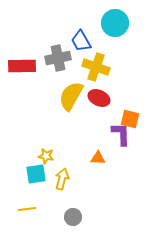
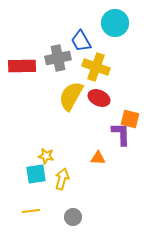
yellow line: moved 4 px right, 2 px down
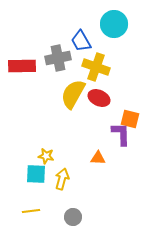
cyan circle: moved 1 px left, 1 px down
yellow semicircle: moved 2 px right, 2 px up
cyan square: rotated 10 degrees clockwise
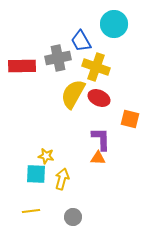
purple L-shape: moved 20 px left, 5 px down
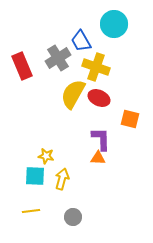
gray cross: rotated 20 degrees counterclockwise
red rectangle: rotated 68 degrees clockwise
cyan square: moved 1 px left, 2 px down
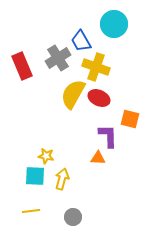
purple L-shape: moved 7 px right, 3 px up
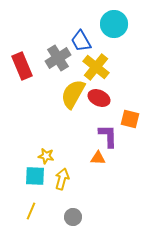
yellow cross: rotated 20 degrees clockwise
yellow line: rotated 60 degrees counterclockwise
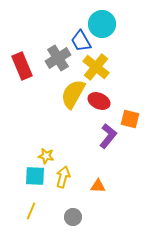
cyan circle: moved 12 px left
red ellipse: moved 3 px down
purple L-shape: rotated 40 degrees clockwise
orange triangle: moved 28 px down
yellow arrow: moved 1 px right, 2 px up
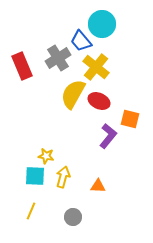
blue trapezoid: rotated 10 degrees counterclockwise
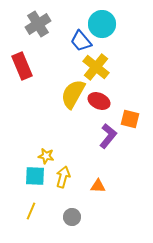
gray cross: moved 20 px left, 34 px up
gray circle: moved 1 px left
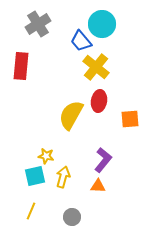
red rectangle: moved 1 px left; rotated 28 degrees clockwise
yellow semicircle: moved 2 px left, 21 px down
red ellipse: rotated 75 degrees clockwise
orange square: rotated 18 degrees counterclockwise
purple L-shape: moved 5 px left, 24 px down
cyan square: rotated 15 degrees counterclockwise
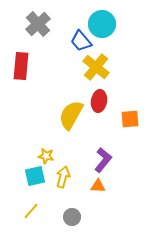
gray cross: rotated 10 degrees counterclockwise
yellow line: rotated 18 degrees clockwise
